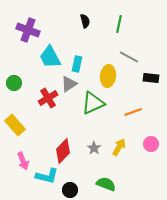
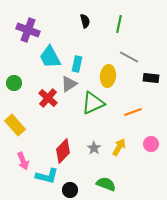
red cross: rotated 18 degrees counterclockwise
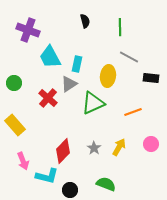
green line: moved 1 px right, 3 px down; rotated 12 degrees counterclockwise
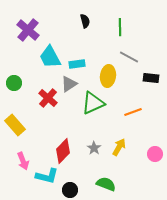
purple cross: rotated 20 degrees clockwise
cyan rectangle: rotated 70 degrees clockwise
pink circle: moved 4 px right, 10 px down
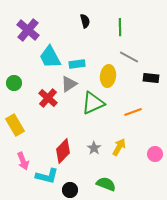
yellow rectangle: rotated 10 degrees clockwise
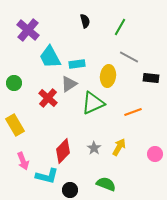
green line: rotated 30 degrees clockwise
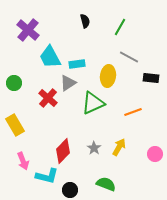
gray triangle: moved 1 px left, 1 px up
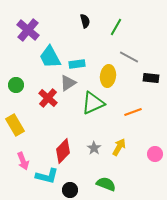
green line: moved 4 px left
green circle: moved 2 px right, 2 px down
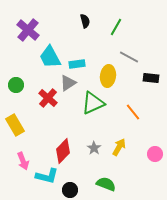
orange line: rotated 72 degrees clockwise
